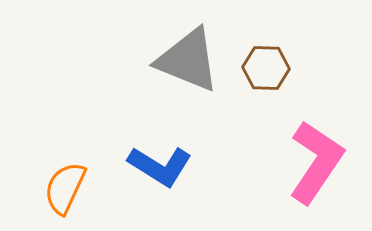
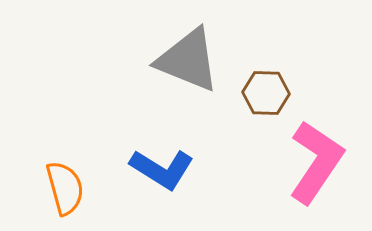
brown hexagon: moved 25 px down
blue L-shape: moved 2 px right, 3 px down
orange semicircle: rotated 140 degrees clockwise
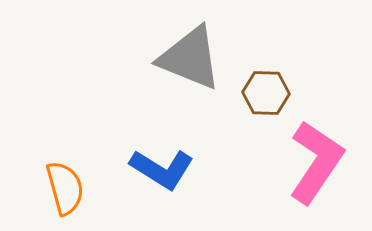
gray triangle: moved 2 px right, 2 px up
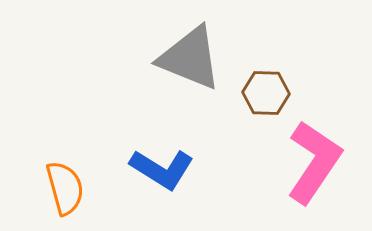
pink L-shape: moved 2 px left
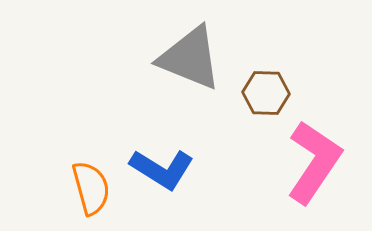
orange semicircle: moved 26 px right
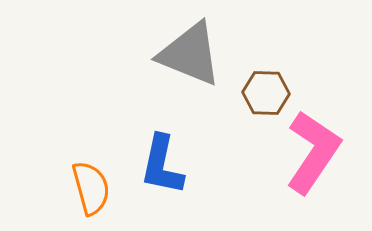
gray triangle: moved 4 px up
pink L-shape: moved 1 px left, 10 px up
blue L-shape: moved 4 px up; rotated 70 degrees clockwise
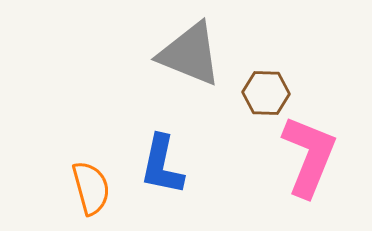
pink L-shape: moved 4 px left, 4 px down; rotated 12 degrees counterclockwise
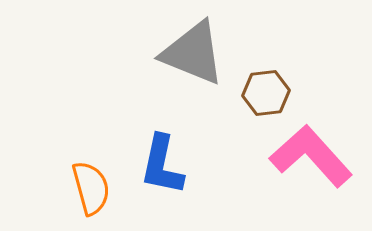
gray triangle: moved 3 px right, 1 px up
brown hexagon: rotated 9 degrees counterclockwise
pink L-shape: moved 2 px right; rotated 64 degrees counterclockwise
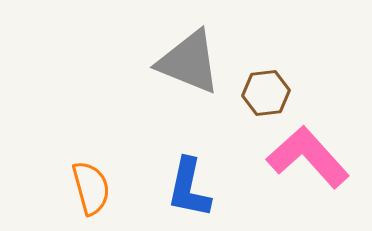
gray triangle: moved 4 px left, 9 px down
pink L-shape: moved 3 px left, 1 px down
blue L-shape: moved 27 px right, 23 px down
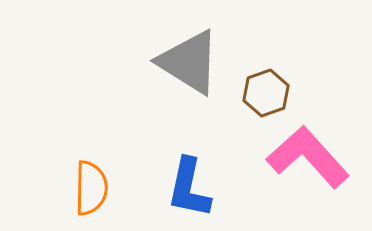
gray triangle: rotated 10 degrees clockwise
brown hexagon: rotated 12 degrees counterclockwise
orange semicircle: rotated 16 degrees clockwise
